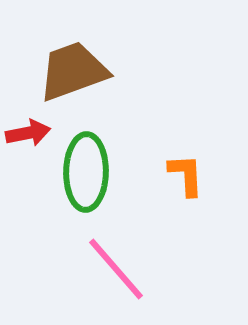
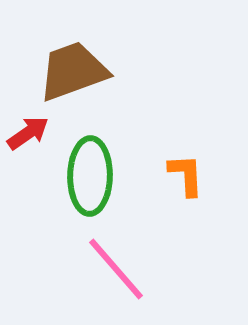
red arrow: rotated 24 degrees counterclockwise
green ellipse: moved 4 px right, 4 px down
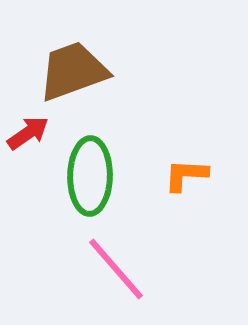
orange L-shape: rotated 84 degrees counterclockwise
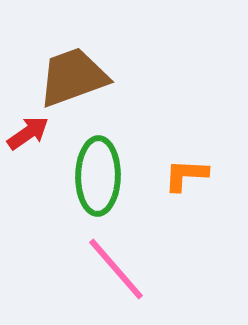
brown trapezoid: moved 6 px down
green ellipse: moved 8 px right
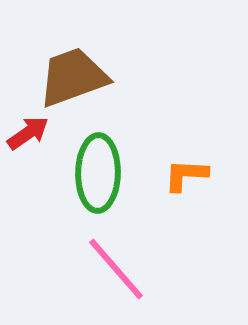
green ellipse: moved 3 px up
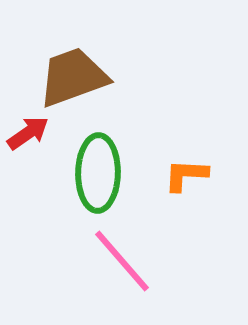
pink line: moved 6 px right, 8 px up
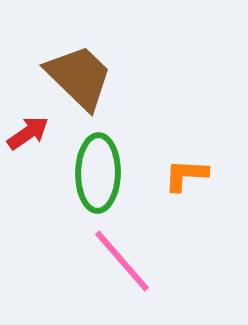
brown trapezoid: moved 6 px right; rotated 64 degrees clockwise
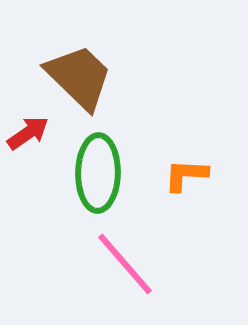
pink line: moved 3 px right, 3 px down
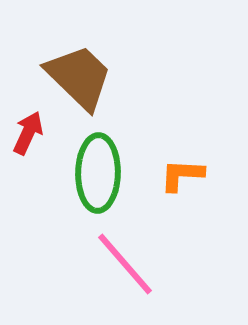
red arrow: rotated 30 degrees counterclockwise
orange L-shape: moved 4 px left
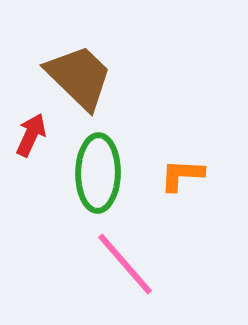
red arrow: moved 3 px right, 2 px down
